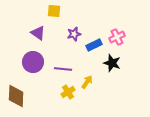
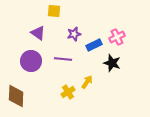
purple circle: moved 2 px left, 1 px up
purple line: moved 10 px up
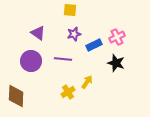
yellow square: moved 16 px right, 1 px up
black star: moved 4 px right
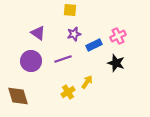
pink cross: moved 1 px right, 1 px up
purple line: rotated 24 degrees counterclockwise
brown diamond: moved 2 px right; rotated 20 degrees counterclockwise
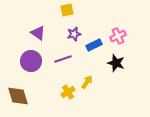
yellow square: moved 3 px left; rotated 16 degrees counterclockwise
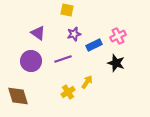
yellow square: rotated 24 degrees clockwise
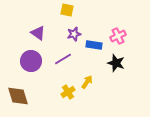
blue rectangle: rotated 35 degrees clockwise
purple line: rotated 12 degrees counterclockwise
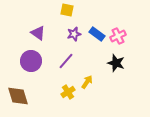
blue rectangle: moved 3 px right, 11 px up; rotated 28 degrees clockwise
purple line: moved 3 px right, 2 px down; rotated 18 degrees counterclockwise
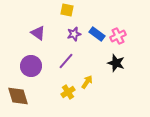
purple circle: moved 5 px down
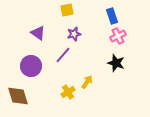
yellow square: rotated 24 degrees counterclockwise
blue rectangle: moved 15 px right, 18 px up; rotated 35 degrees clockwise
purple line: moved 3 px left, 6 px up
